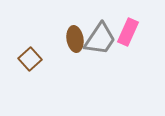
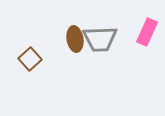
pink rectangle: moved 19 px right
gray trapezoid: rotated 54 degrees clockwise
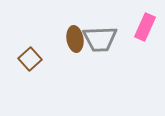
pink rectangle: moved 2 px left, 5 px up
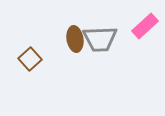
pink rectangle: moved 1 px up; rotated 24 degrees clockwise
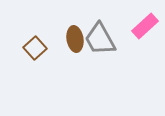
gray trapezoid: rotated 63 degrees clockwise
brown square: moved 5 px right, 11 px up
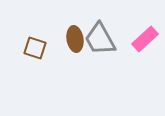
pink rectangle: moved 13 px down
brown square: rotated 30 degrees counterclockwise
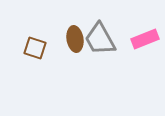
pink rectangle: rotated 20 degrees clockwise
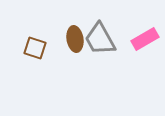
pink rectangle: rotated 8 degrees counterclockwise
